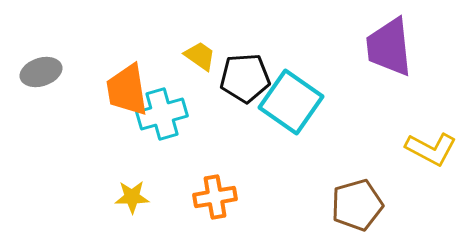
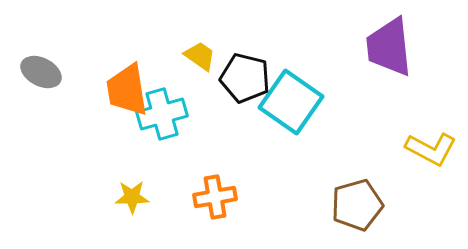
gray ellipse: rotated 45 degrees clockwise
black pentagon: rotated 18 degrees clockwise
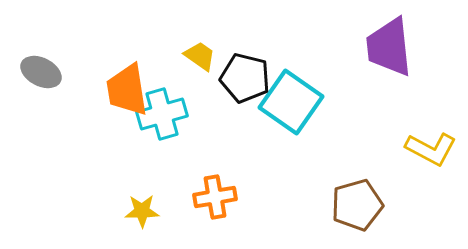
yellow star: moved 10 px right, 14 px down
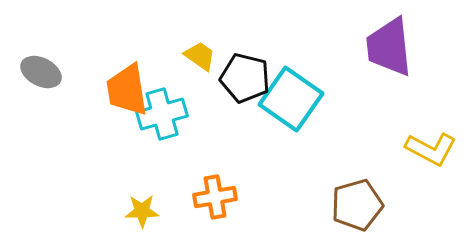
cyan square: moved 3 px up
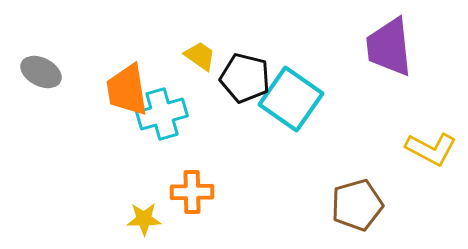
orange cross: moved 23 px left, 5 px up; rotated 9 degrees clockwise
yellow star: moved 2 px right, 8 px down
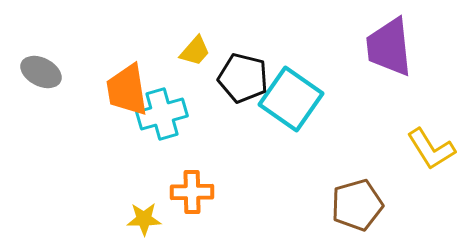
yellow trapezoid: moved 5 px left, 5 px up; rotated 96 degrees clockwise
black pentagon: moved 2 px left
yellow L-shape: rotated 30 degrees clockwise
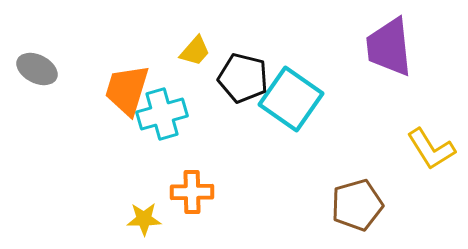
gray ellipse: moved 4 px left, 3 px up
orange trapezoid: rotated 26 degrees clockwise
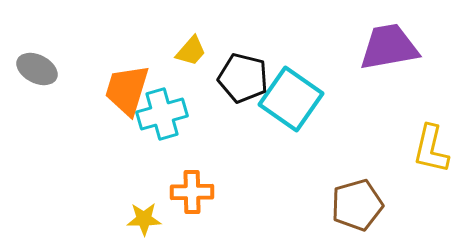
purple trapezoid: rotated 86 degrees clockwise
yellow trapezoid: moved 4 px left
yellow L-shape: rotated 45 degrees clockwise
